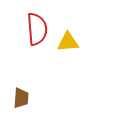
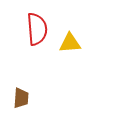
yellow triangle: moved 2 px right, 1 px down
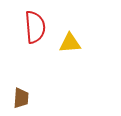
red semicircle: moved 2 px left, 2 px up
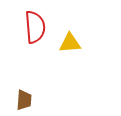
brown trapezoid: moved 3 px right, 2 px down
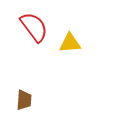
red semicircle: moved 1 px left; rotated 32 degrees counterclockwise
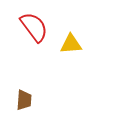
yellow triangle: moved 1 px right, 1 px down
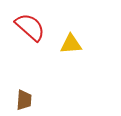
red semicircle: moved 4 px left; rotated 12 degrees counterclockwise
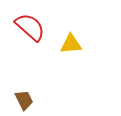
brown trapezoid: rotated 30 degrees counterclockwise
